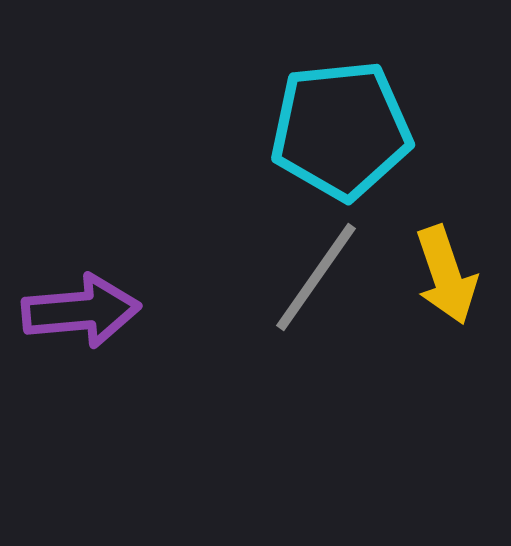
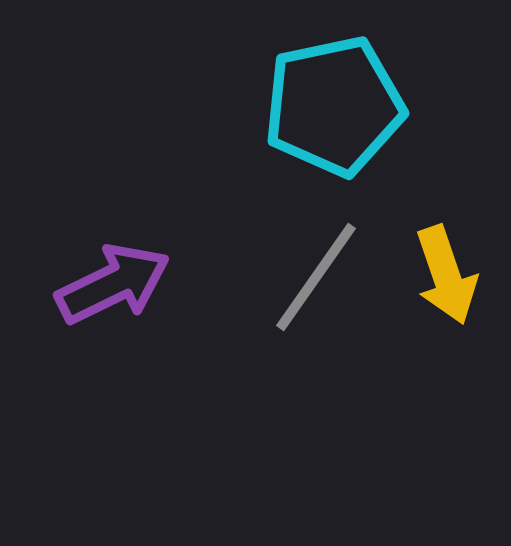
cyan pentagon: moved 7 px left, 24 px up; rotated 6 degrees counterclockwise
purple arrow: moved 32 px right, 27 px up; rotated 21 degrees counterclockwise
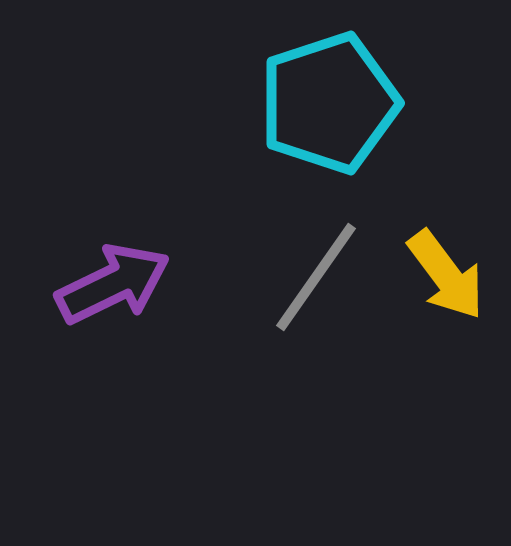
cyan pentagon: moved 5 px left, 3 px up; rotated 6 degrees counterclockwise
yellow arrow: rotated 18 degrees counterclockwise
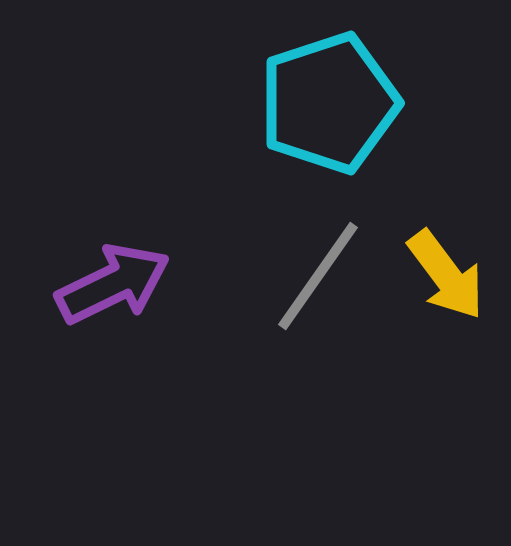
gray line: moved 2 px right, 1 px up
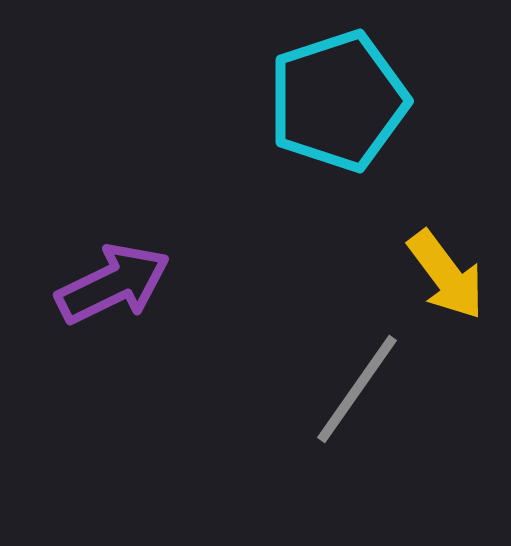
cyan pentagon: moved 9 px right, 2 px up
gray line: moved 39 px right, 113 px down
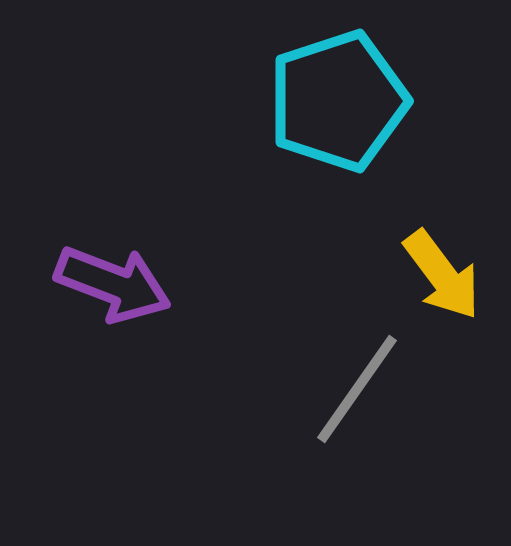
yellow arrow: moved 4 px left
purple arrow: rotated 47 degrees clockwise
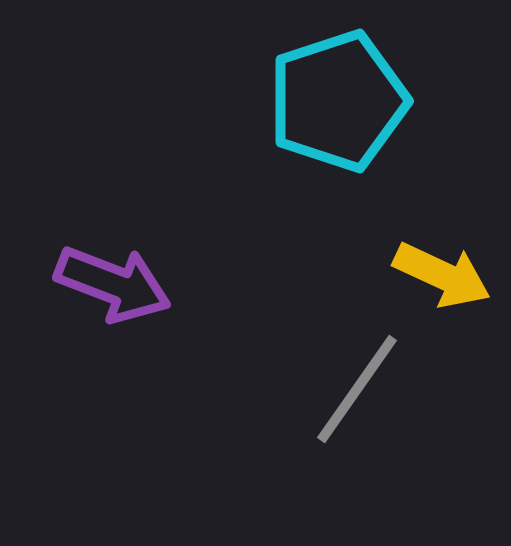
yellow arrow: rotated 28 degrees counterclockwise
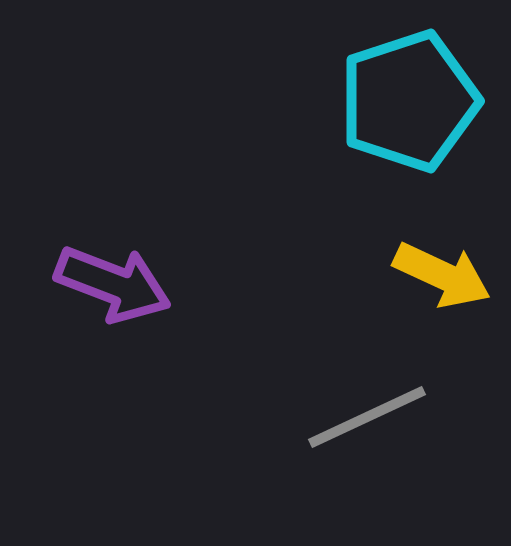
cyan pentagon: moved 71 px right
gray line: moved 10 px right, 28 px down; rotated 30 degrees clockwise
